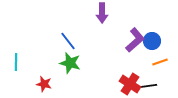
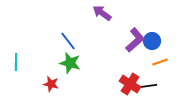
purple arrow: rotated 126 degrees clockwise
red star: moved 7 px right
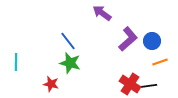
purple L-shape: moved 7 px left, 1 px up
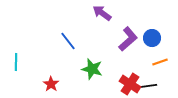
blue circle: moved 3 px up
green star: moved 22 px right, 6 px down
red star: rotated 21 degrees clockwise
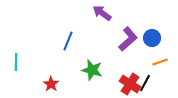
blue line: rotated 60 degrees clockwise
green star: moved 1 px down
black line: moved 3 px left, 3 px up; rotated 54 degrees counterclockwise
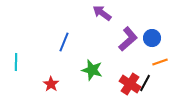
blue line: moved 4 px left, 1 px down
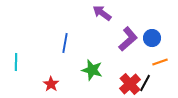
blue line: moved 1 px right, 1 px down; rotated 12 degrees counterclockwise
red cross: rotated 15 degrees clockwise
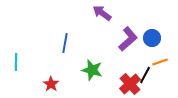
black line: moved 8 px up
